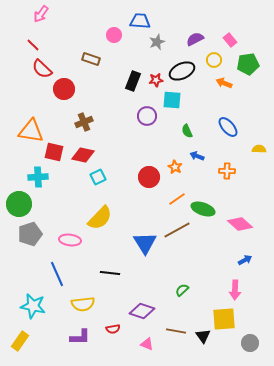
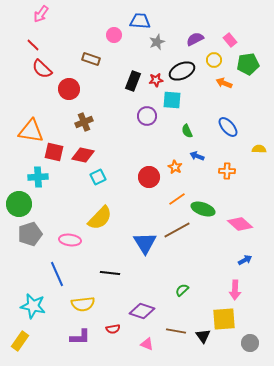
red circle at (64, 89): moved 5 px right
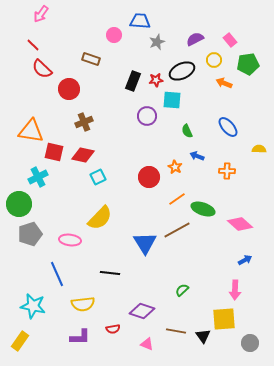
cyan cross at (38, 177): rotated 24 degrees counterclockwise
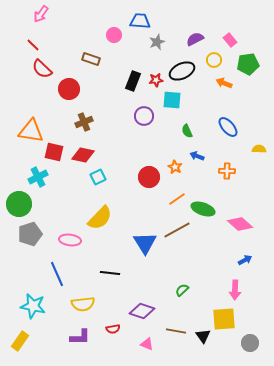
purple circle at (147, 116): moved 3 px left
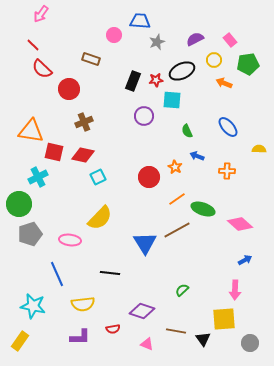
black triangle at (203, 336): moved 3 px down
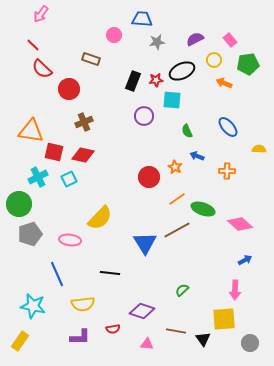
blue trapezoid at (140, 21): moved 2 px right, 2 px up
gray star at (157, 42): rotated 14 degrees clockwise
cyan square at (98, 177): moved 29 px left, 2 px down
pink triangle at (147, 344): rotated 16 degrees counterclockwise
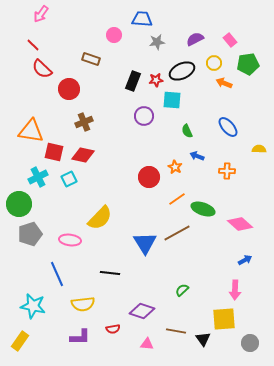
yellow circle at (214, 60): moved 3 px down
brown line at (177, 230): moved 3 px down
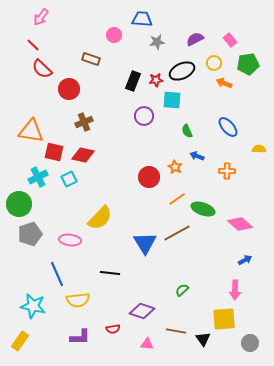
pink arrow at (41, 14): moved 3 px down
yellow semicircle at (83, 304): moved 5 px left, 4 px up
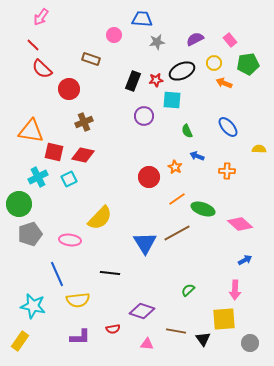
green semicircle at (182, 290): moved 6 px right
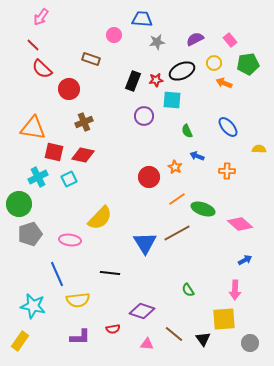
orange triangle at (31, 131): moved 2 px right, 3 px up
green semicircle at (188, 290): rotated 80 degrees counterclockwise
brown line at (176, 331): moved 2 px left, 3 px down; rotated 30 degrees clockwise
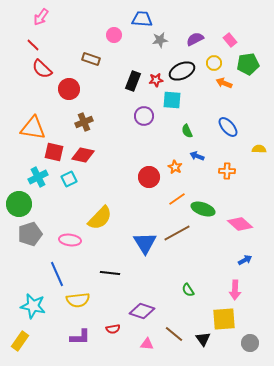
gray star at (157, 42): moved 3 px right, 2 px up
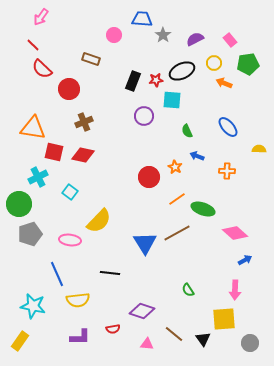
gray star at (160, 40): moved 3 px right, 5 px up; rotated 28 degrees counterclockwise
cyan square at (69, 179): moved 1 px right, 13 px down; rotated 28 degrees counterclockwise
yellow semicircle at (100, 218): moved 1 px left, 3 px down
pink diamond at (240, 224): moved 5 px left, 9 px down
